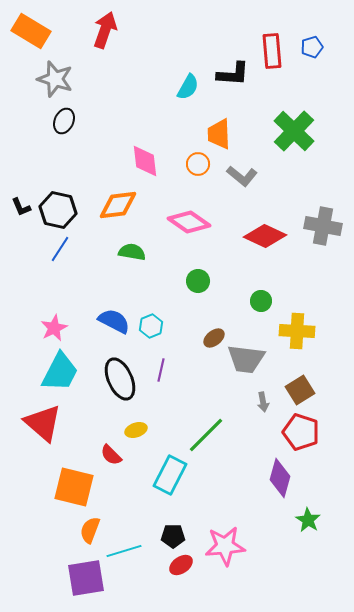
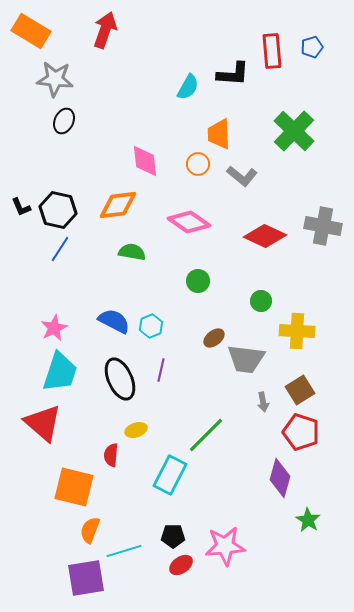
gray star at (55, 79): rotated 12 degrees counterclockwise
cyan trapezoid at (60, 372): rotated 9 degrees counterclockwise
red semicircle at (111, 455): rotated 50 degrees clockwise
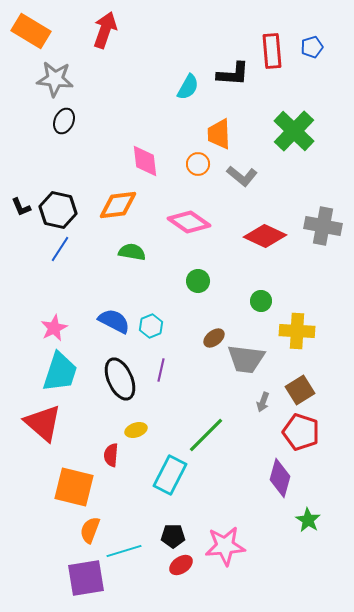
gray arrow at (263, 402): rotated 30 degrees clockwise
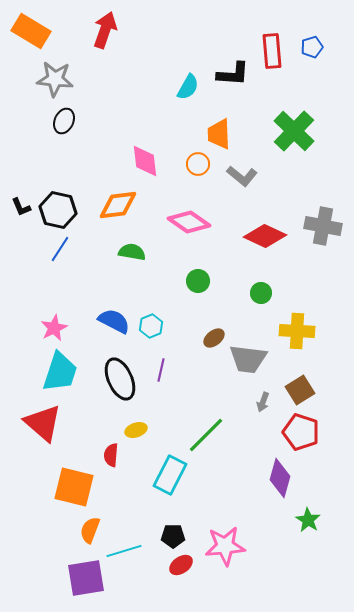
green circle at (261, 301): moved 8 px up
gray trapezoid at (246, 359): moved 2 px right
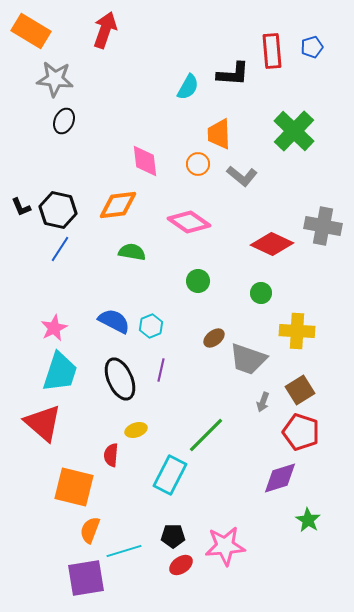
red diamond at (265, 236): moved 7 px right, 8 px down
gray trapezoid at (248, 359): rotated 12 degrees clockwise
purple diamond at (280, 478): rotated 57 degrees clockwise
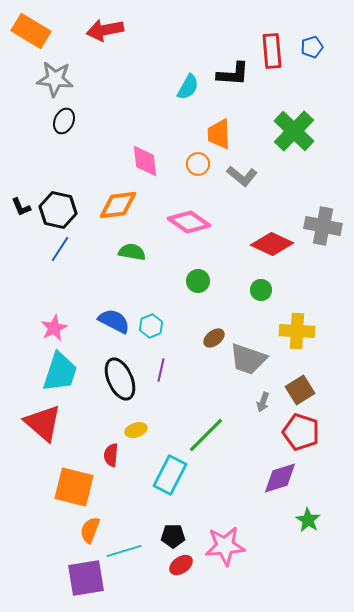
red arrow at (105, 30): rotated 120 degrees counterclockwise
green circle at (261, 293): moved 3 px up
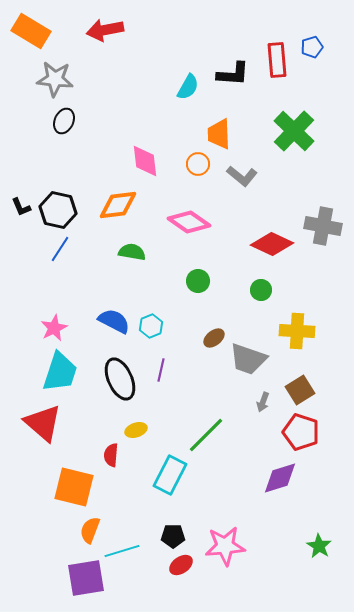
red rectangle at (272, 51): moved 5 px right, 9 px down
green star at (308, 520): moved 11 px right, 26 px down
cyan line at (124, 551): moved 2 px left
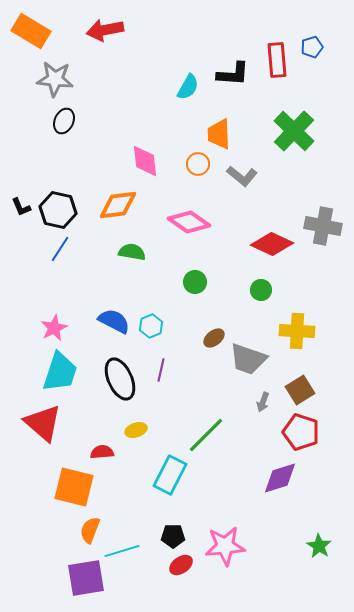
green circle at (198, 281): moved 3 px left, 1 px down
red semicircle at (111, 455): moved 9 px left, 3 px up; rotated 80 degrees clockwise
